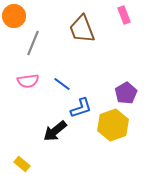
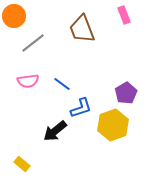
gray line: rotated 30 degrees clockwise
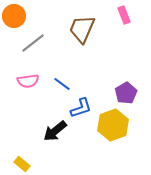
brown trapezoid: rotated 44 degrees clockwise
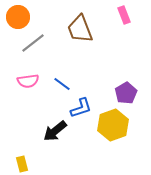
orange circle: moved 4 px right, 1 px down
brown trapezoid: moved 2 px left; rotated 44 degrees counterclockwise
yellow rectangle: rotated 35 degrees clockwise
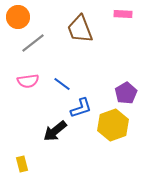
pink rectangle: moved 1 px left, 1 px up; rotated 66 degrees counterclockwise
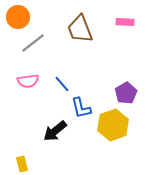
pink rectangle: moved 2 px right, 8 px down
blue line: rotated 12 degrees clockwise
blue L-shape: rotated 95 degrees clockwise
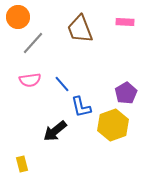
gray line: rotated 10 degrees counterclockwise
pink semicircle: moved 2 px right, 1 px up
blue L-shape: moved 1 px up
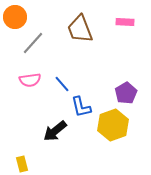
orange circle: moved 3 px left
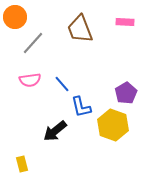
yellow hexagon: rotated 20 degrees counterclockwise
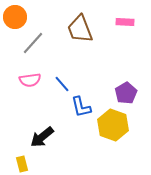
black arrow: moved 13 px left, 6 px down
